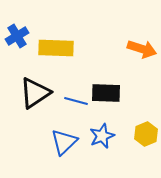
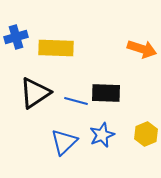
blue cross: moved 1 px left, 1 px down; rotated 15 degrees clockwise
blue star: moved 1 px up
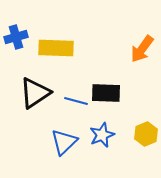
orange arrow: rotated 108 degrees clockwise
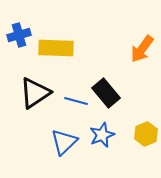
blue cross: moved 3 px right, 2 px up
black rectangle: rotated 48 degrees clockwise
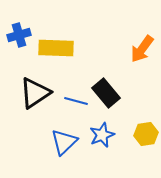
yellow hexagon: rotated 15 degrees clockwise
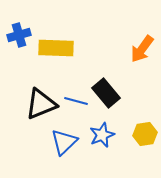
black triangle: moved 6 px right, 11 px down; rotated 12 degrees clockwise
yellow hexagon: moved 1 px left
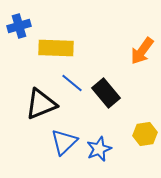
blue cross: moved 9 px up
orange arrow: moved 2 px down
blue line: moved 4 px left, 18 px up; rotated 25 degrees clockwise
blue star: moved 3 px left, 14 px down
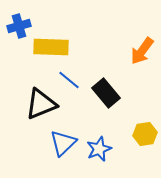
yellow rectangle: moved 5 px left, 1 px up
blue line: moved 3 px left, 3 px up
blue triangle: moved 1 px left, 1 px down
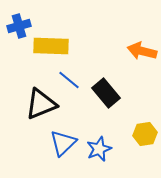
yellow rectangle: moved 1 px up
orange arrow: rotated 68 degrees clockwise
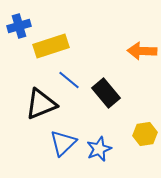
yellow rectangle: rotated 20 degrees counterclockwise
orange arrow: rotated 12 degrees counterclockwise
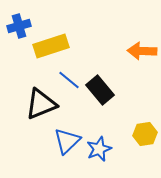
black rectangle: moved 6 px left, 3 px up
blue triangle: moved 4 px right, 2 px up
